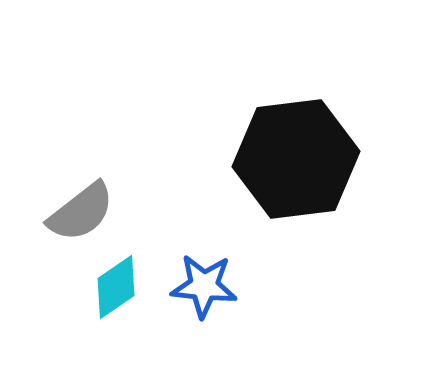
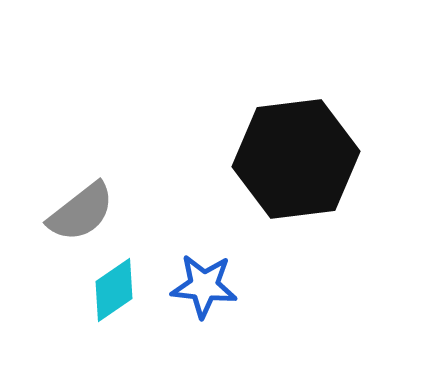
cyan diamond: moved 2 px left, 3 px down
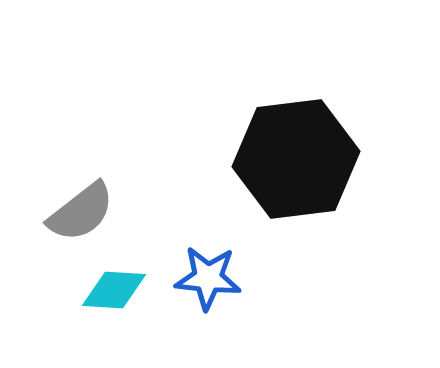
blue star: moved 4 px right, 8 px up
cyan diamond: rotated 38 degrees clockwise
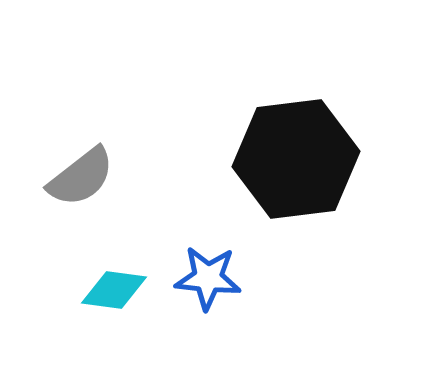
gray semicircle: moved 35 px up
cyan diamond: rotated 4 degrees clockwise
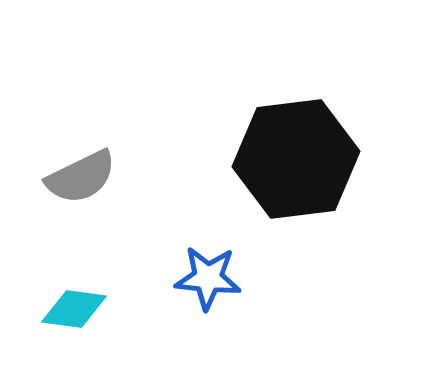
gray semicircle: rotated 12 degrees clockwise
cyan diamond: moved 40 px left, 19 px down
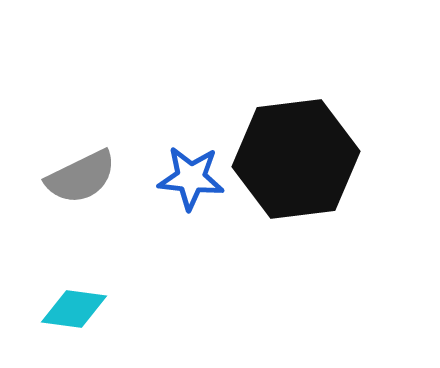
blue star: moved 17 px left, 100 px up
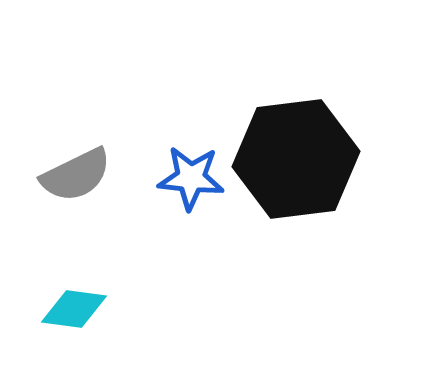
gray semicircle: moved 5 px left, 2 px up
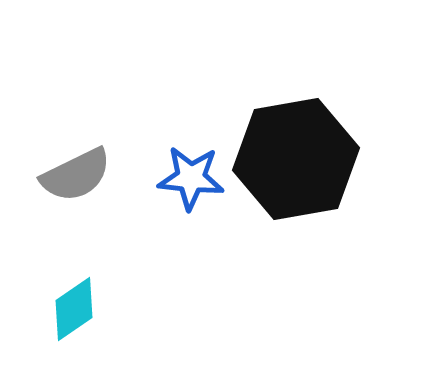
black hexagon: rotated 3 degrees counterclockwise
cyan diamond: rotated 42 degrees counterclockwise
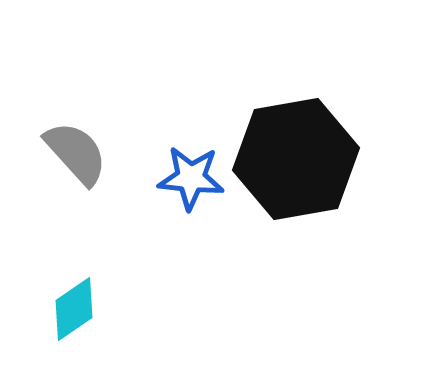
gray semicircle: moved 22 px up; rotated 106 degrees counterclockwise
